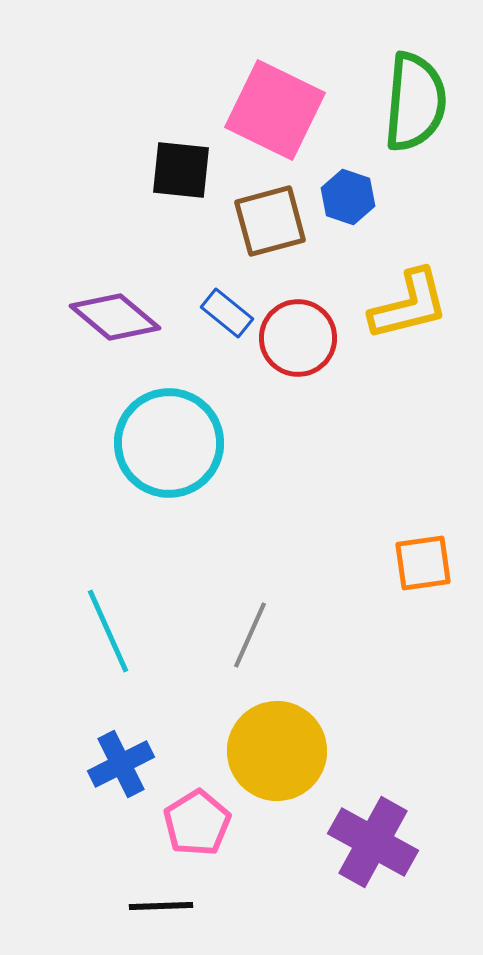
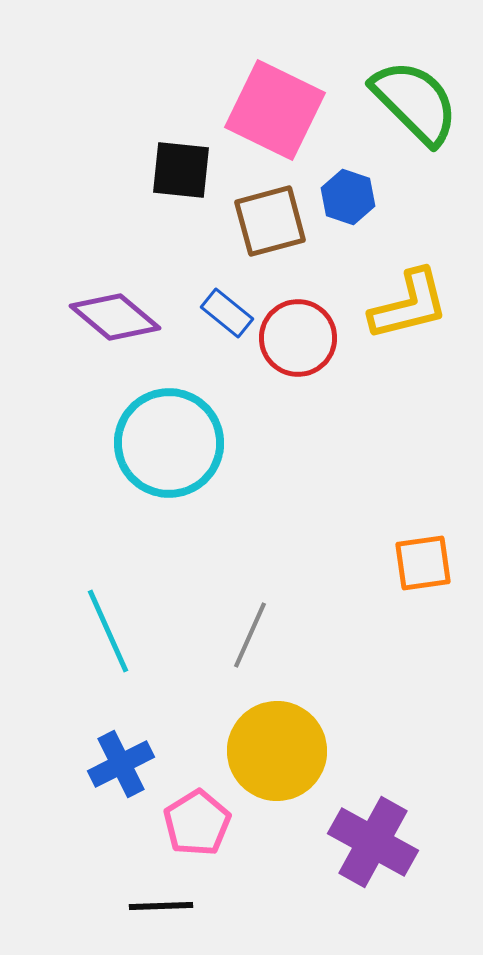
green semicircle: rotated 50 degrees counterclockwise
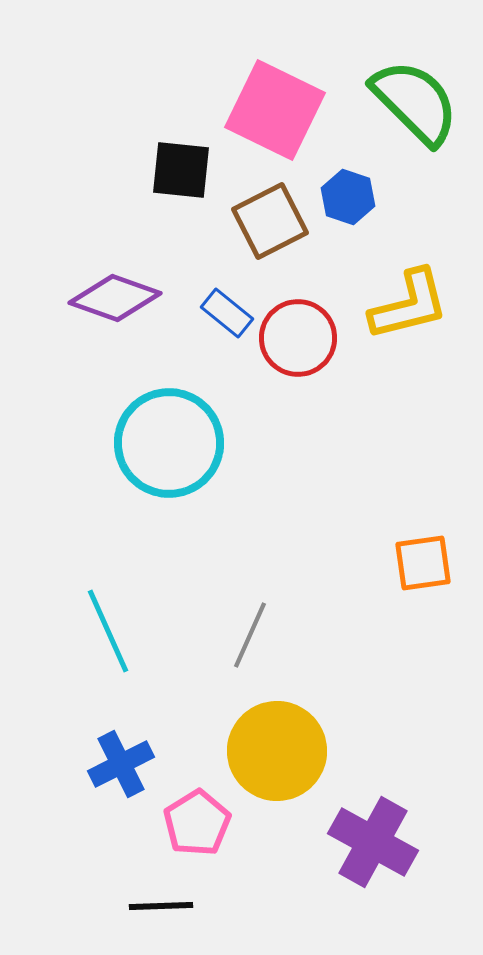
brown square: rotated 12 degrees counterclockwise
purple diamond: moved 19 px up; rotated 20 degrees counterclockwise
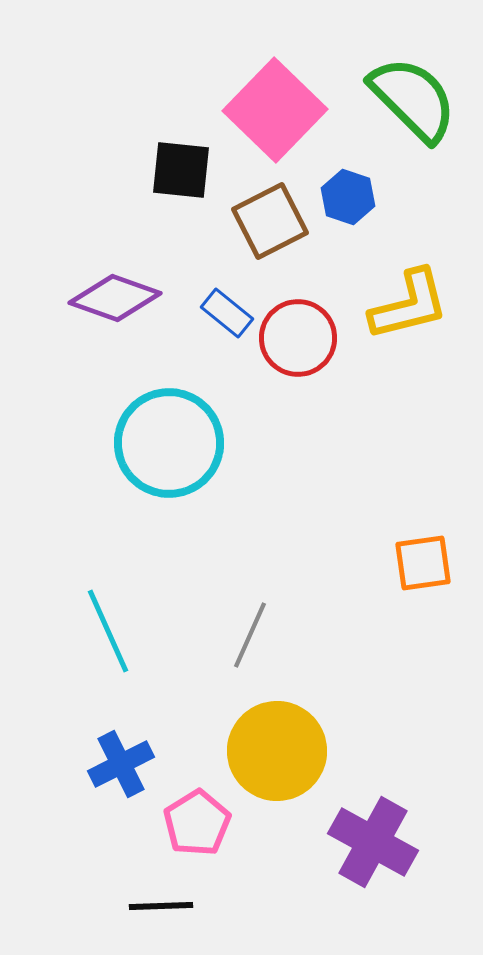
green semicircle: moved 2 px left, 3 px up
pink square: rotated 18 degrees clockwise
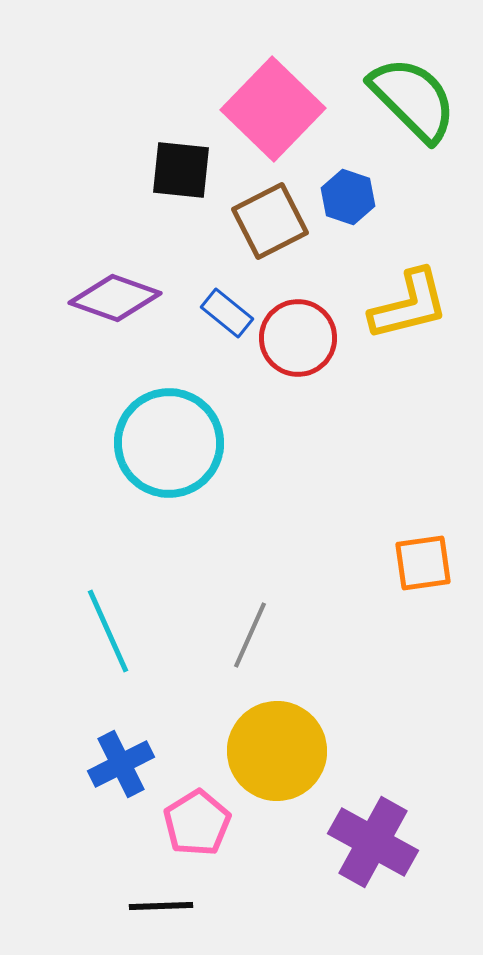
pink square: moved 2 px left, 1 px up
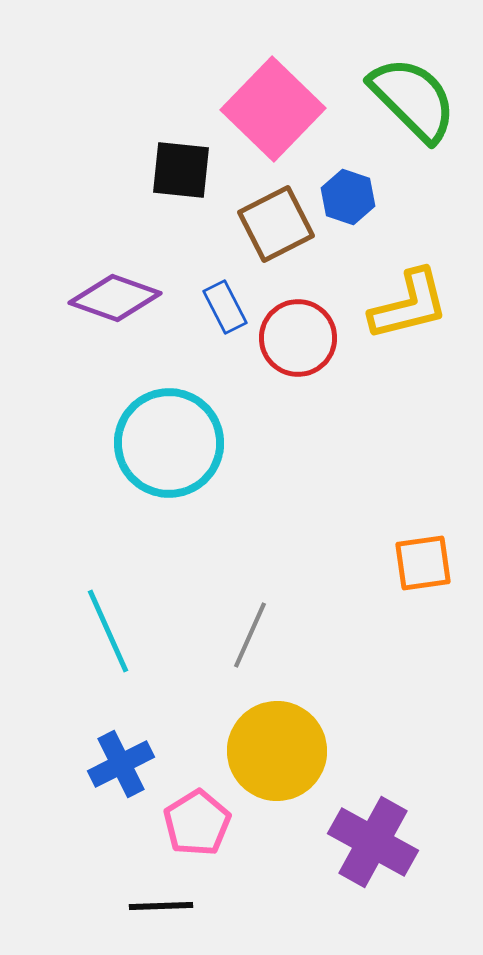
brown square: moved 6 px right, 3 px down
blue rectangle: moved 2 px left, 6 px up; rotated 24 degrees clockwise
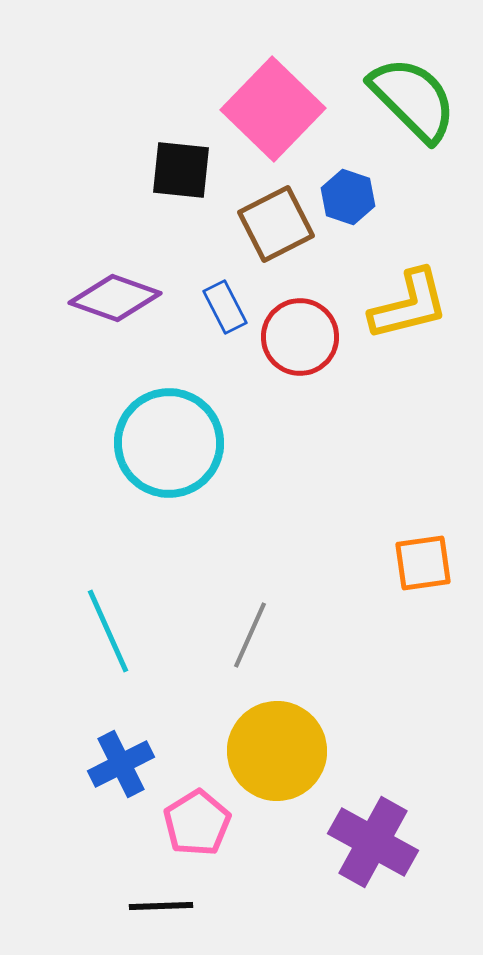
red circle: moved 2 px right, 1 px up
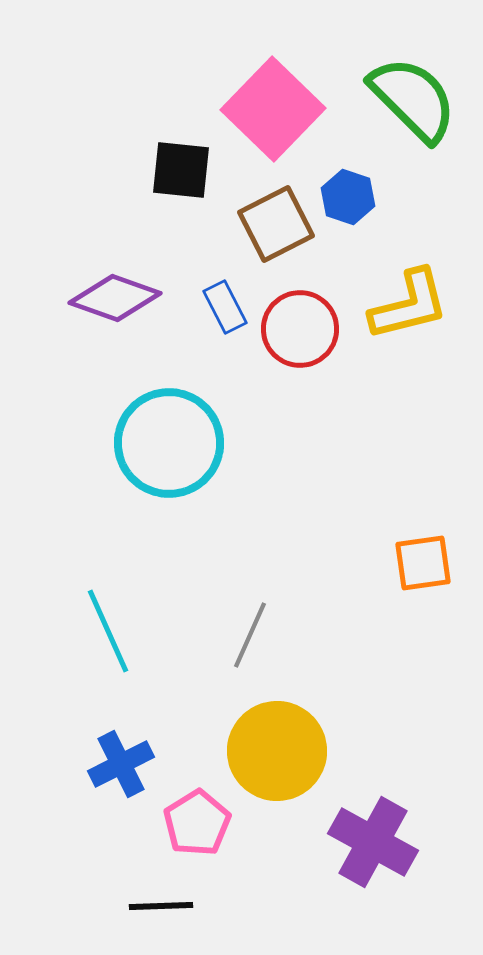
red circle: moved 8 px up
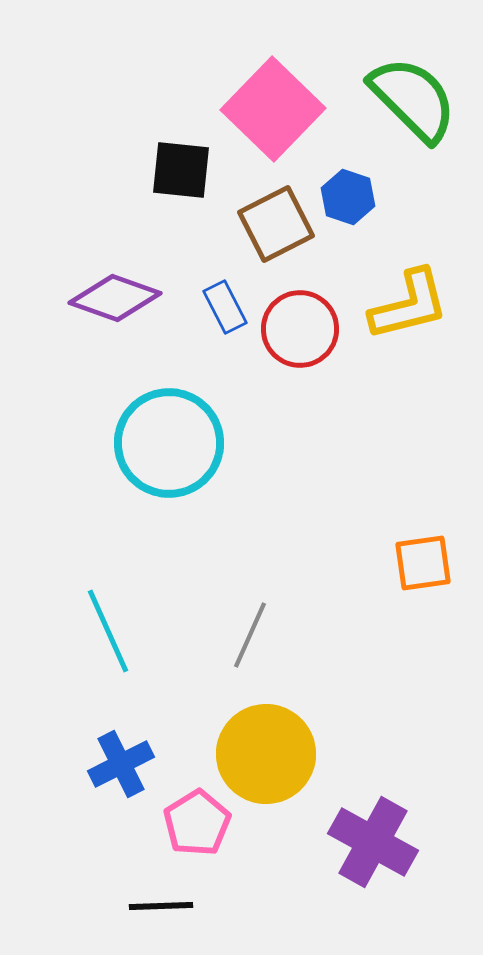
yellow circle: moved 11 px left, 3 px down
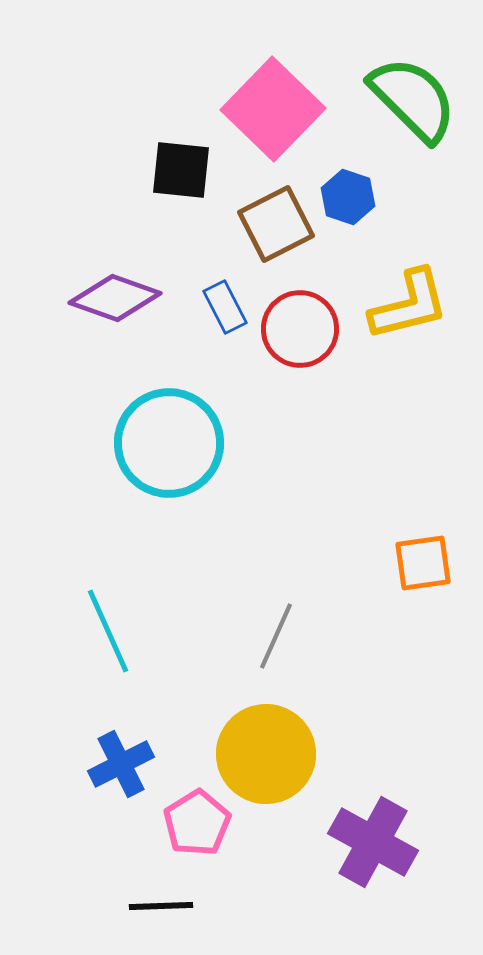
gray line: moved 26 px right, 1 px down
